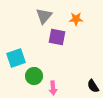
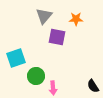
green circle: moved 2 px right
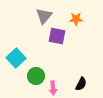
purple square: moved 1 px up
cyan square: rotated 24 degrees counterclockwise
black semicircle: moved 12 px left, 2 px up; rotated 120 degrees counterclockwise
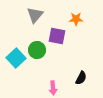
gray triangle: moved 9 px left, 1 px up
green circle: moved 1 px right, 26 px up
black semicircle: moved 6 px up
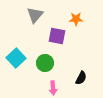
green circle: moved 8 px right, 13 px down
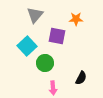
cyan square: moved 11 px right, 12 px up
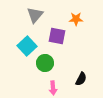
black semicircle: moved 1 px down
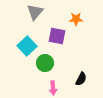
gray triangle: moved 3 px up
